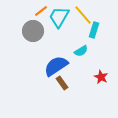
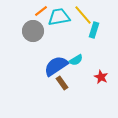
cyan trapezoid: rotated 50 degrees clockwise
cyan semicircle: moved 5 px left, 9 px down
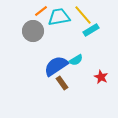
cyan rectangle: moved 3 px left; rotated 42 degrees clockwise
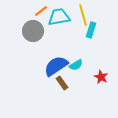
yellow line: rotated 25 degrees clockwise
cyan rectangle: rotated 42 degrees counterclockwise
cyan semicircle: moved 5 px down
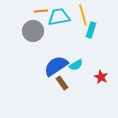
orange line: rotated 32 degrees clockwise
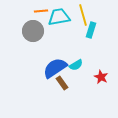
blue semicircle: moved 1 px left, 2 px down
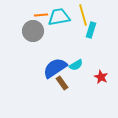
orange line: moved 4 px down
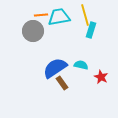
yellow line: moved 2 px right
cyan semicircle: moved 5 px right; rotated 136 degrees counterclockwise
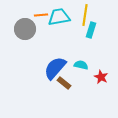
yellow line: rotated 25 degrees clockwise
gray circle: moved 8 px left, 2 px up
blue semicircle: rotated 15 degrees counterclockwise
brown rectangle: moved 2 px right; rotated 16 degrees counterclockwise
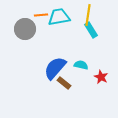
yellow line: moved 3 px right
cyan rectangle: rotated 49 degrees counterclockwise
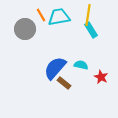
orange line: rotated 64 degrees clockwise
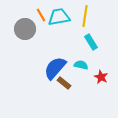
yellow line: moved 3 px left, 1 px down
cyan rectangle: moved 12 px down
